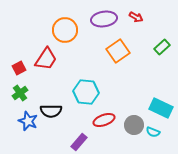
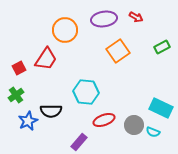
green rectangle: rotated 14 degrees clockwise
green cross: moved 4 px left, 2 px down
blue star: rotated 24 degrees clockwise
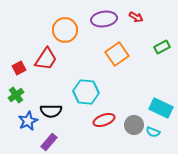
orange square: moved 1 px left, 3 px down
purple rectangle: moved 30 px left
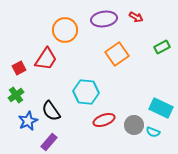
black semicircle: rotated 55 degrees clockwise
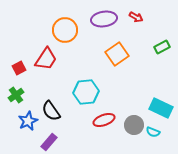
cyan hexagon: rotated 10 degrees counterclockwise
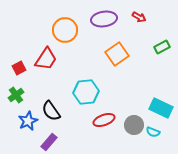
red arrow: moved 3 px right
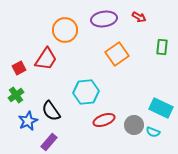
green rectangle: rotated 56 degrees counterclockwise
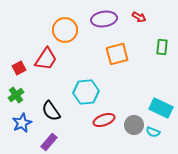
orange square: rotated 20 degrees clockwise
blue star: moved 6 px left, 2 px down
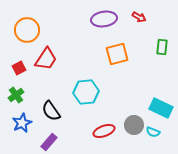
orange circle: moved 38 px left
red ellipse: moved 11 px down
